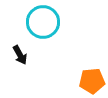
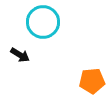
black arrow: rotated 30 degrees counterclockwise
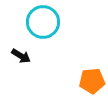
black arrow: moved 1 px right, 1 px down
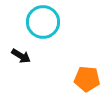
orange pentagon: moved 5 px left, 2 px up; rotated 10 degrees clockwise
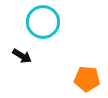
black arrow: moved 1 px right
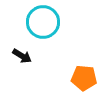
orange pentagon: moved 3 px left, 1 px up
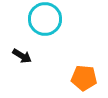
cyan circle: moved 2 px right, 3 px up
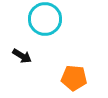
orange pentagon: moved 10 px left
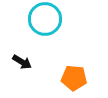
black arrow: moved 6 px down
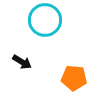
cyan circle: moved 1 px down
